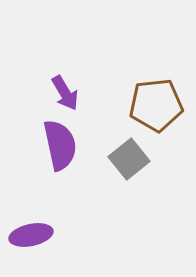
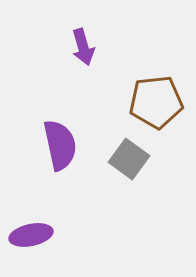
purple arrow: moved 18 px right, 46 px up; rotated 15 degrees clockwise
brown pentagon: moved 3 px up
gray square: rotated 15 degrees counterclockwise
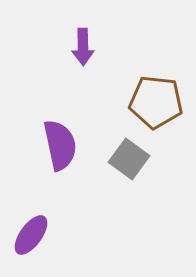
purple arrow: rotated 15 degrees clockwise
brown pentagon: rotated 12 degrees clockwise
purple ellipse: rotated 42 degrees counterclockwise
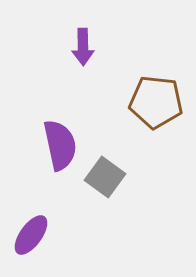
gray square: moved 24 px left, 18 px down
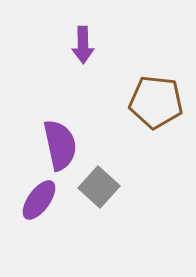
purple arrow: moved 2 px up
gray square: moved 6 px left, 10 px down; rotated 6 degrees clockwise
purple ellipse: moved 8 px right, 35 px up
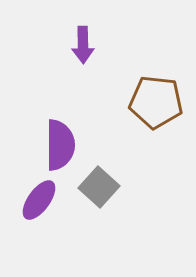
purple semicircle: rotated 12 degrees clockwise
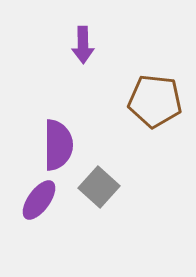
brown pentagon: moved 1 px left, 1 px up
purple semicircle: moved 2 px left
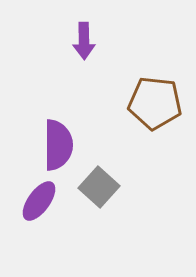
purple arrow: moved 1 px right, 4 px up
brown pentagon: moved 2 px down
purple ellipse: moved 1 px down
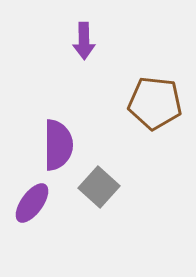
purple ellipse: moved 7 px left, 2 px down
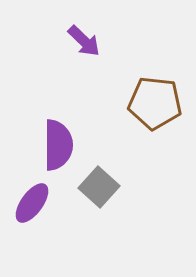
purple arrow: rotated 45 degrees counterclockwise
